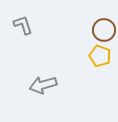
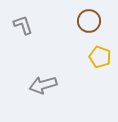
brown circle: moved 15 px left, 9 px up
yellow pentagon: moved 1 px down
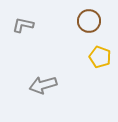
gray L-shape: rotated 60 degrees counterclockwise
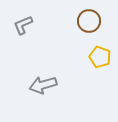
gray L-shape: rotated 35 degrees counterclockwise
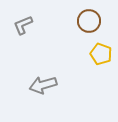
yellow pentagon: moved 1 px right, 3 px up
